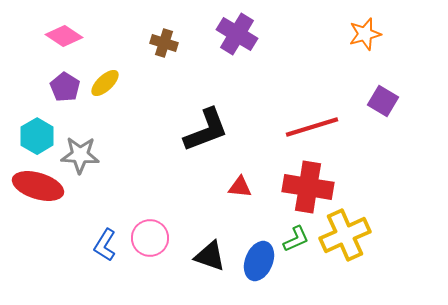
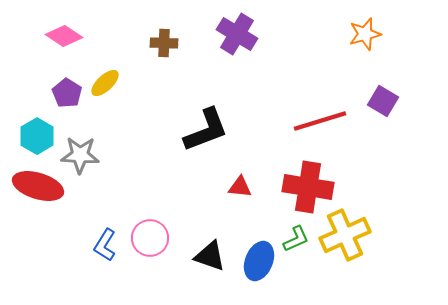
brown cross: rotated 16 degrees counterclockwise
purple pentagon: moved 2 px right, 6 px down
red line: moved 8 px right, 6 px up
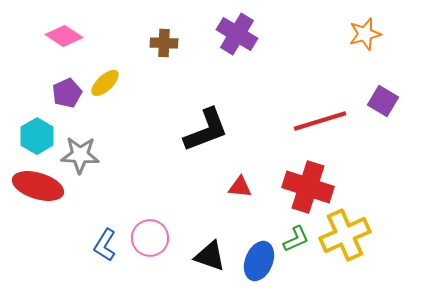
purple pentagon: rotated 16 degrees clockwise
red cross: rotated 9 degrees clockwise
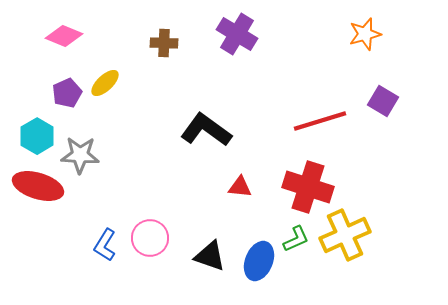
pink diamond: rotated 12 degrees counterclockwise
black L-shape: rotated 123 degrees counterclockwise
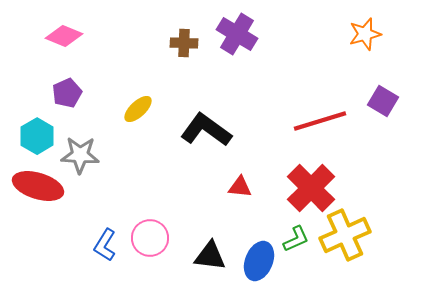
brown cross: moved 20 px right
yellow ellipse: moved 33 px right, 26 px down
red cross: moved 3 px right, 1 px down; rotated 27 degrees clockwise
black triangle: rotated 12 degrees counterclockwise
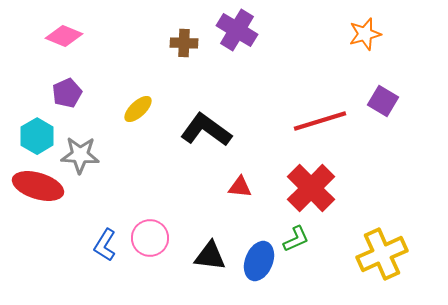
purple cross: moved 4 px up
yellow cross: moved 37 px right, 19 px down
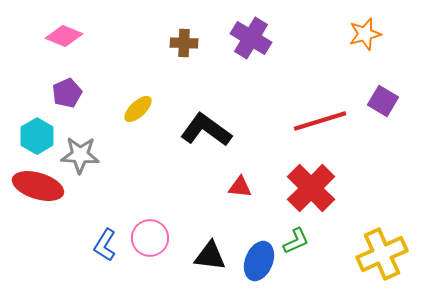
purple cross: moved 14 px right, 8 px down
green L-shape: moved 2 px down
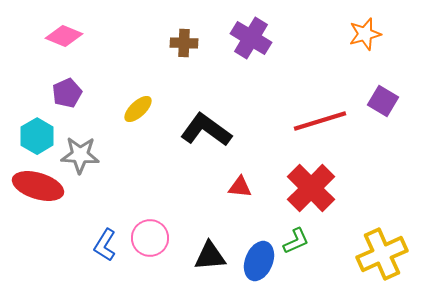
black triangle: rotated 12 degrees counterclockwise
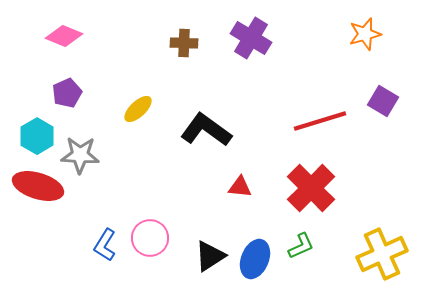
green L-shape: moved 5 px right, 5 px down
black triangle: rotated 28 degrees counterclockwise
blue ellipse: moved 4 px left, 2 px up
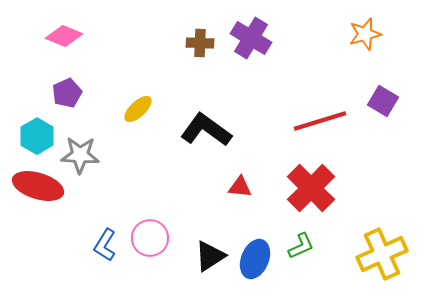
brown cross: moved 16 px right
